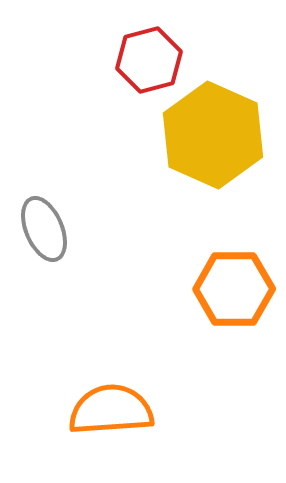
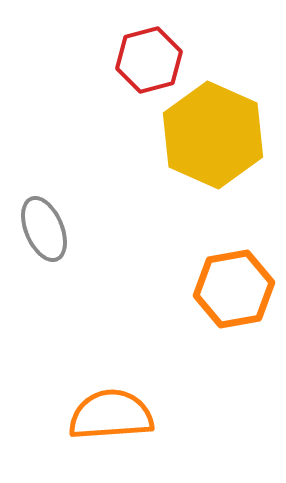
orange hexagon: rotated 10 degrees counterclockwise
orange semicircle: moved 5 px down
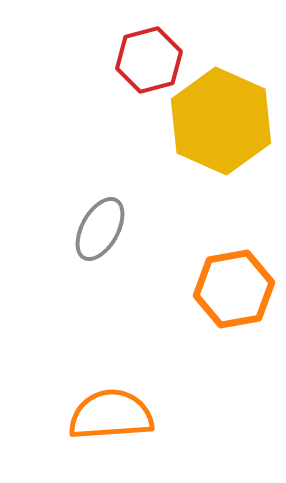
yellow hexagon: moved 8 px right, 14 px up
gray ellipse: moved 56 px right; rotated 52 degrees clockwise
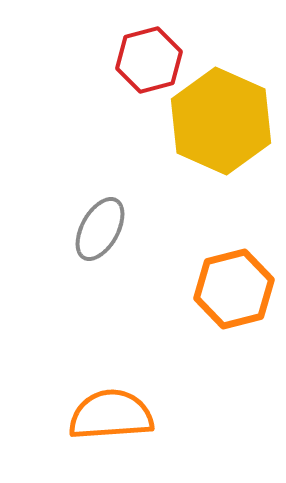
orange hexagon: rotated 4 degrees counterclockwise
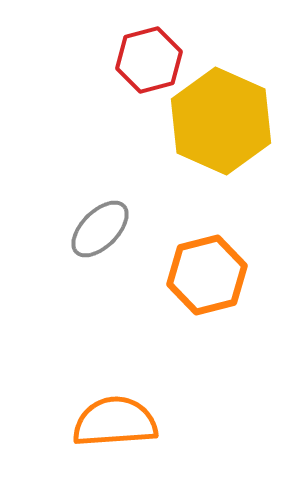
gray ellipse: rotated 16 degrees clockwise
orange hexagon: moved 27 px left, 14 px up
orange semicircle: moved 4 px right, 7 px down
